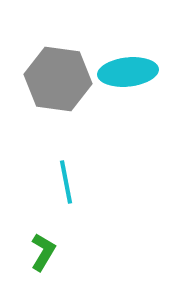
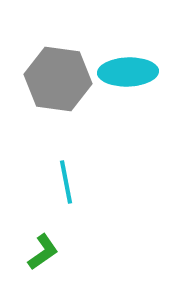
cyan ellipse: rotated 4 degrees clockwise
green L-shape: rotated 24 degrees clockwise
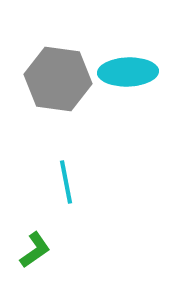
green L-shape: moved 8 px left, 2 px up
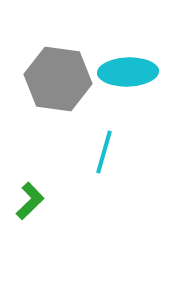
cyan line: moved 38 px right, 30 px up; rotated 27 degrees clockwise
green L-shape: moved 5 px left, 49 px up; rotated 9 degrees counterclockwise
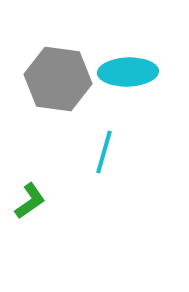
green L-shape: rotated 9 degrees clockwise
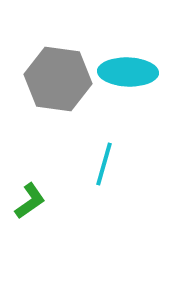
cyan ellipse: rotated 4 degrees clockwise
cyan line: moved 12 px down
